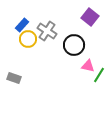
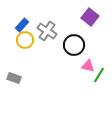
yellow circle: moved 3 px left, 1 px down
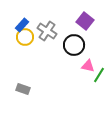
purple square: moved 5 px left, 4 px down
yellow circle: moved 3 px up
gray rectangle: moved 9 px right, 11 px down
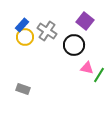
pink triangle: moved 1 px left, 2 px down
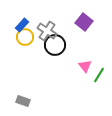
purple square: moved 1 px left, 1 px down
black circle: moved 19 px left
pink triangle: moved 2 px left, 2 px up; rotated 40 degrees clockwise
gray rectangle: moved 12 px down
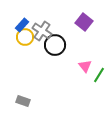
gray cross: moved 5 px left
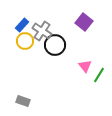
yellow circle: moved 4 px down
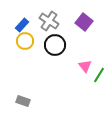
gray cross: moved 7 px right, 10 px up
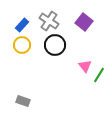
yellow circle: moved 3 px left, 4 px down
